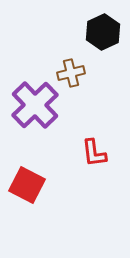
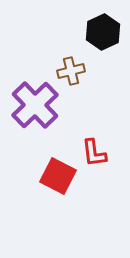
brown cross: moved 2 px up
red square: moved 31 px right, 9 px up
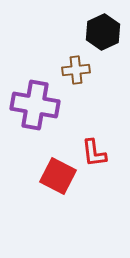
brown cross: moved 5 px right, 1 px up; rotated 8 degrees clockwise
purple cross: rotated 36 degrees counterclockwise
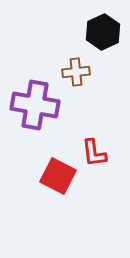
brown cross: moved 2 px down
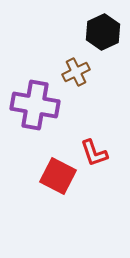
brown cross: rotated 20 degrees counterclockwise
red L-shape: rotated 12 degrees counterclockwise
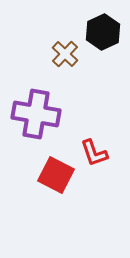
brown cross: moved 11 px left, 18 px up; rotated 20 degrees counterclockwise
purple cross: moved 1 px right, 9 px down
red square: moved 2 px left, 1 px up
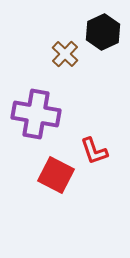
red L-shape: moved 2 px up
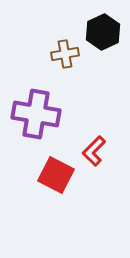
brown cross: rotated 36 degrees clockwise
red L-shape: rotated 64 degrees clockwise
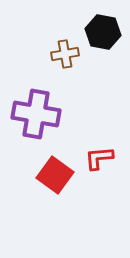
black hexagon: rotated 24 degrees counterclockwise
red L-shape: moved 5 px right, 7 px down; rotated 40 degrees clockwise
red square: moved 1 px left; rotated 9 degrees clockwise
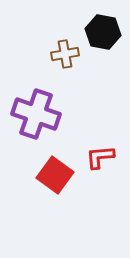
purple cross: rotated 9 degrees clockwise
red L-shape: moved 1 px right, 1 px up
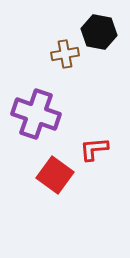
black hexagon: moved 4 px left
red L-shape: moved 6 px left, 8 px up
